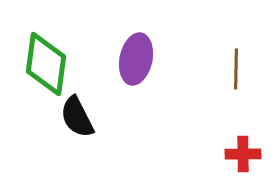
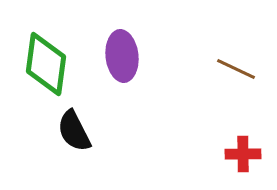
purple ellipse: moved 14 px left, 3 px up; rotated 18 degrees counterclockwise
brown line: rotated 66 degrees counterclockwise
black semicircle: moved 3 px left, 14 px down
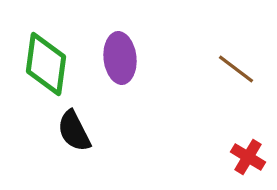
purple ellipse: moved 2 px left, 2 px down
brown line: rotated 12 degrees clockwise
red cross: moved 5 px right, 3 px down; rotated 32 degrees clockwise
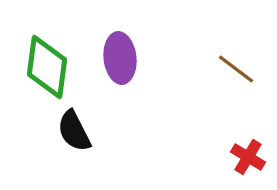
green diamond: moved 1 px right, 3 px down
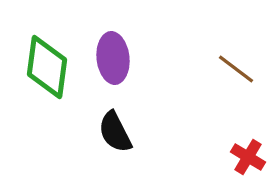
purple ellipse: moved 7 px left
black semicircle: moved 41 px right, 1 px down
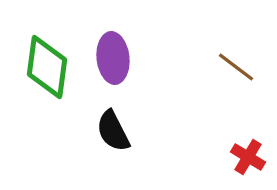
brown line: moved 2 px up
black semicircle: moved 2 px left, 1 px up
